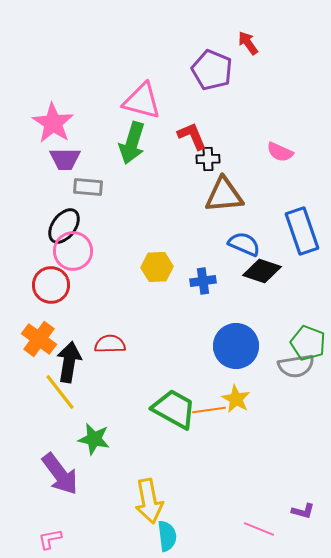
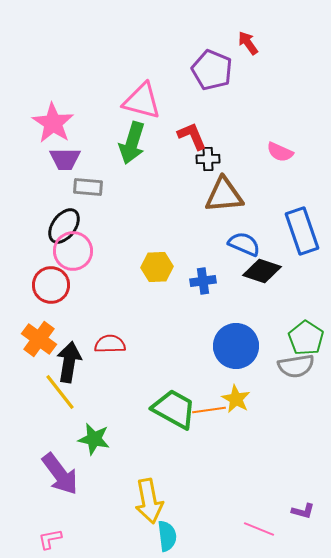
green pentagon: moved 2 px left, 5 px up; rotated 12 degrees clockwise
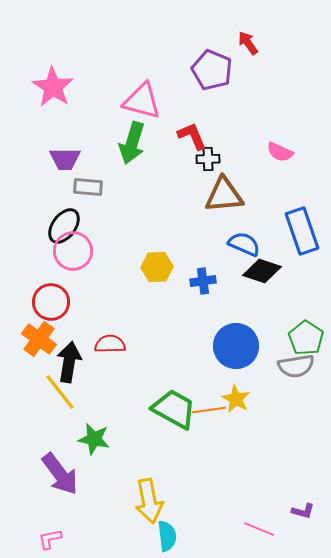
pink star: moved 36 px up
red circle: moved 17 px down
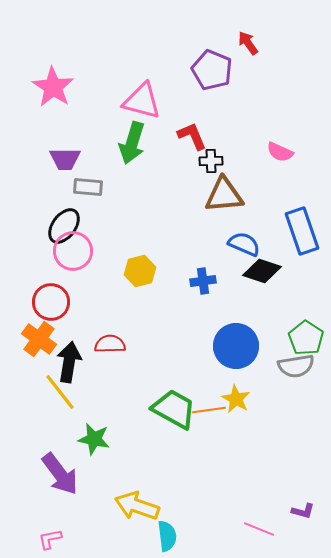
black cross: moved 3 px right, 2 px down
yellow hexagon: moved 17 px left, 4 px down; rotated 12 degrees counterclockwise
yellow arrow: moved 12 px left, 5 px down; rotated 120 degrees clockwise
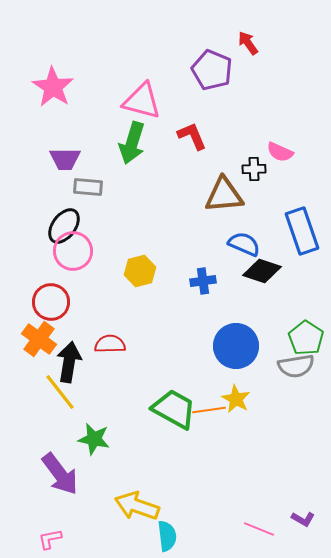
black cross: moved 43 px right, 8 px down
purple L-shape: moved 8 px down; rotated 15 degrees clockwise
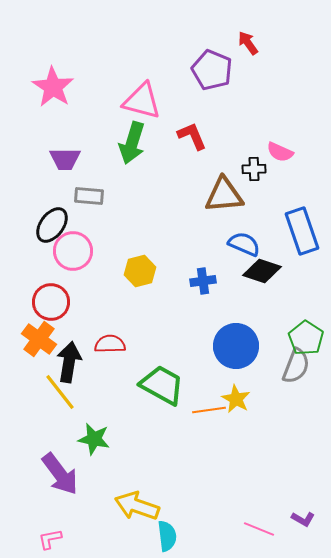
gray rectangle: moved 1 px right, 9 px down
black ellipse: moved 12 px left, 1 px up
gray semicircle: rotated 60 degrees counterclockwise
green trapezoid: moved 12 px left, 24 px up
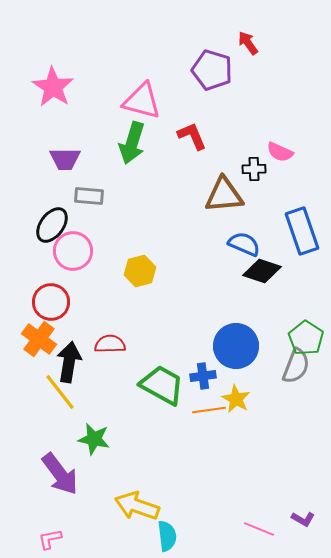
purple pentagon: rotated 6 degrees counterclockwise
blue cross: moved 95 px down
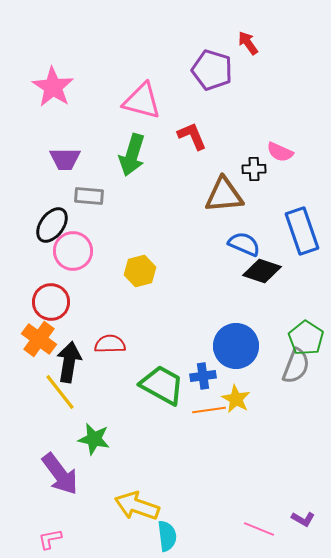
green arrow: moved 12 px down
